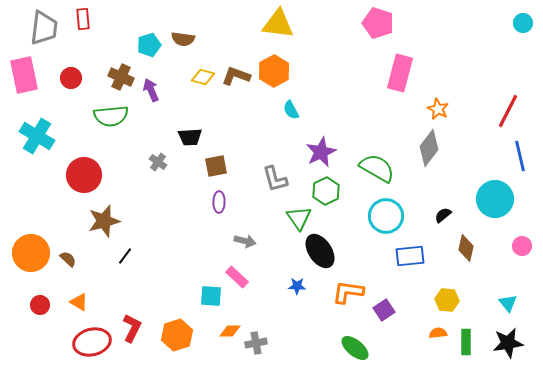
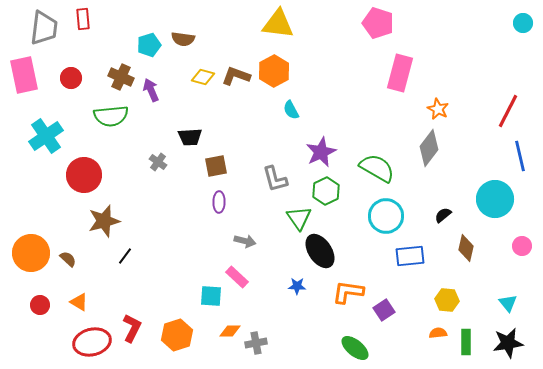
cyan cross at (37, 136): moved 9 px right; rotated 24 degrees clockwise
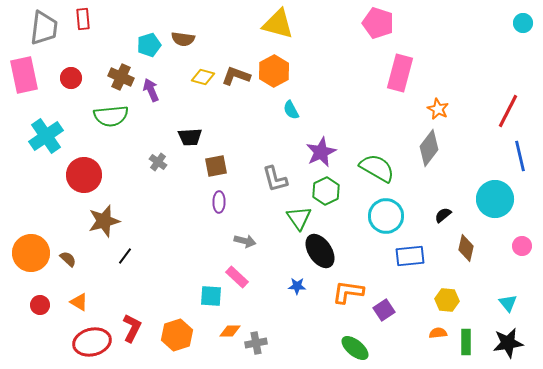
yellow triangle at (278, 24): rotated 8 degrees clockwise
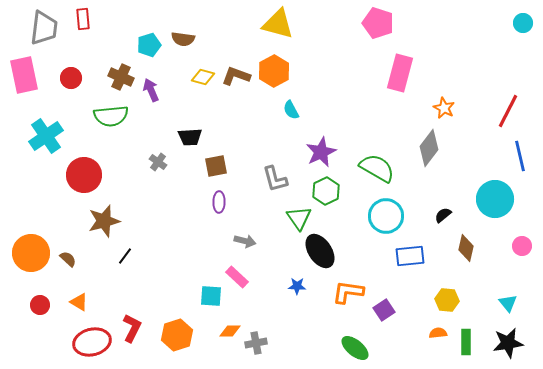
orange star at (438, 109): moved 6 px right, 1 px up
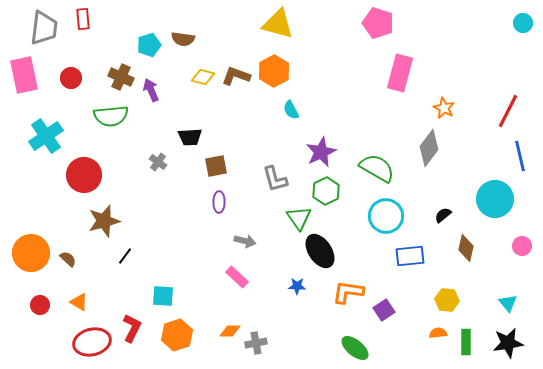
cyan square at (211, 296): moved 48 px left
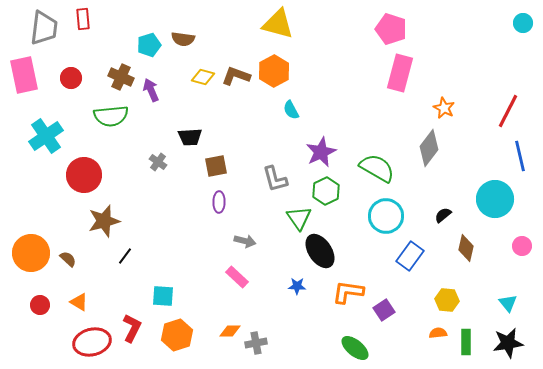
pink pentagon at (378, 23): moved 13 px right, 6 px down
blue rectangle at (410, 256): rotated 48 degrees counterclockwise
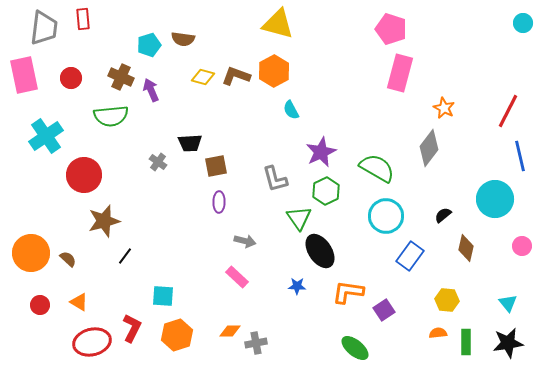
black trapezoid at (190, 137): moved 6 px down
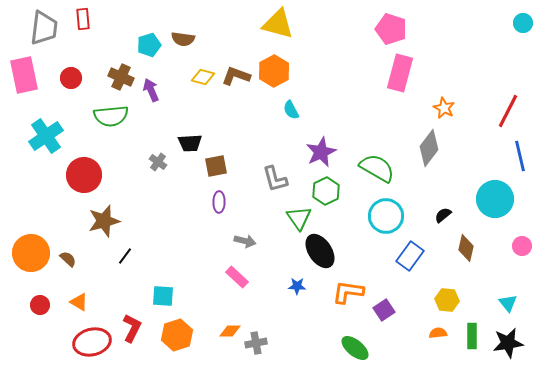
green rectangle at (466, 342): moved 6 px right, 6 px up
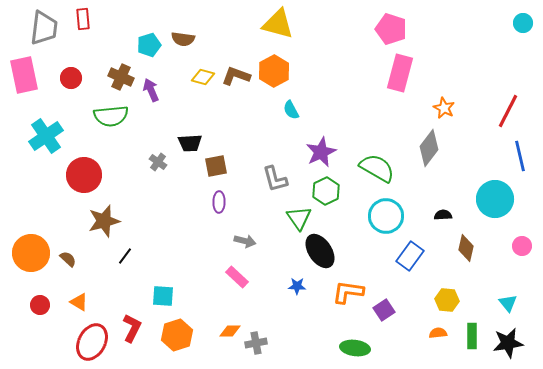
black semicircle at (443, 215): rotated 36 degrees clockwise
red ellipse at (92, 342): rotated 48 degrees counterclockwise
green ellipse at (355, 348): rotated 32 degrees counterclockwise
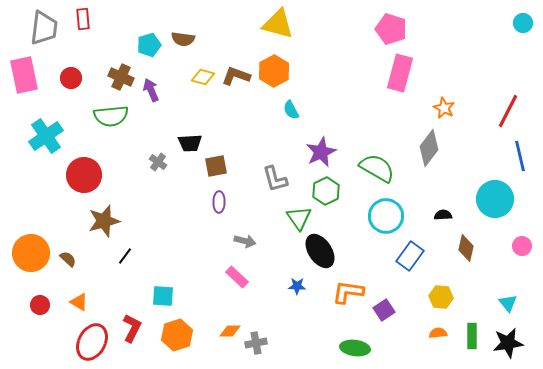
yellow hexagon at (447, 300): moved 6 px left, 3 px up
